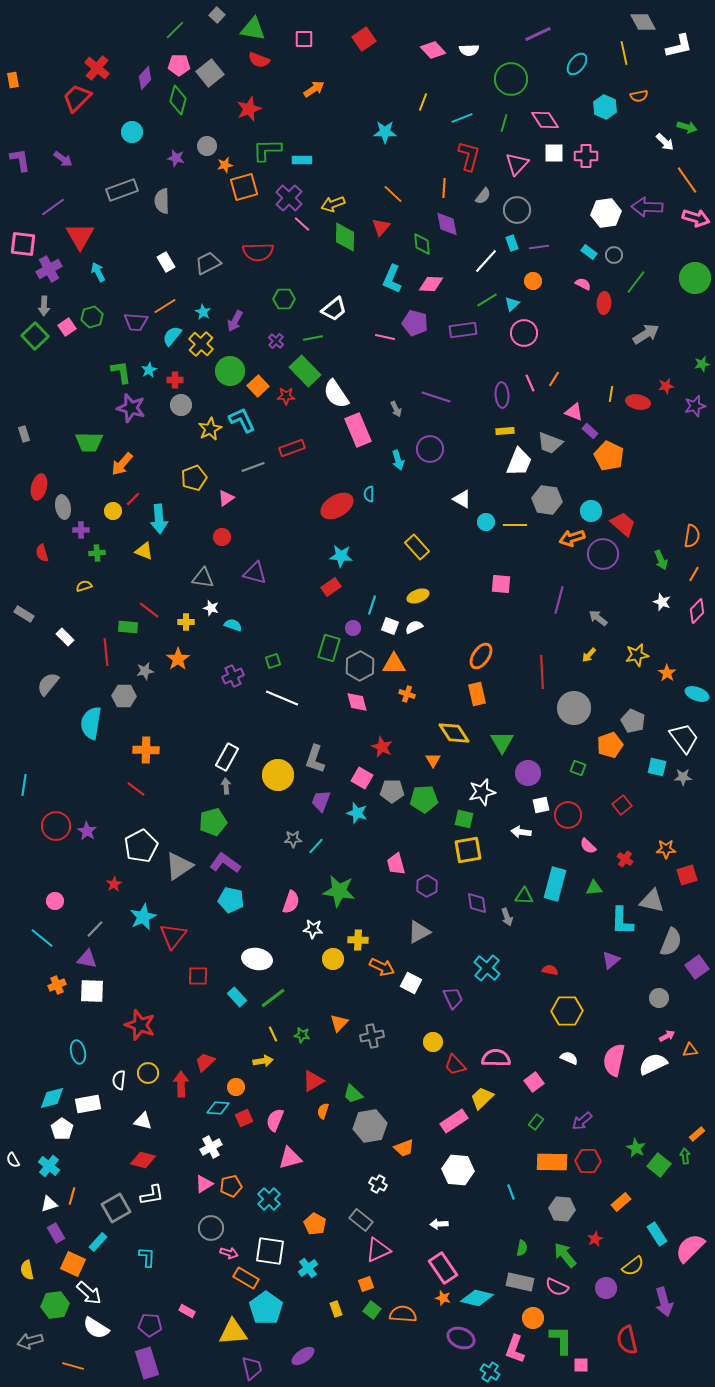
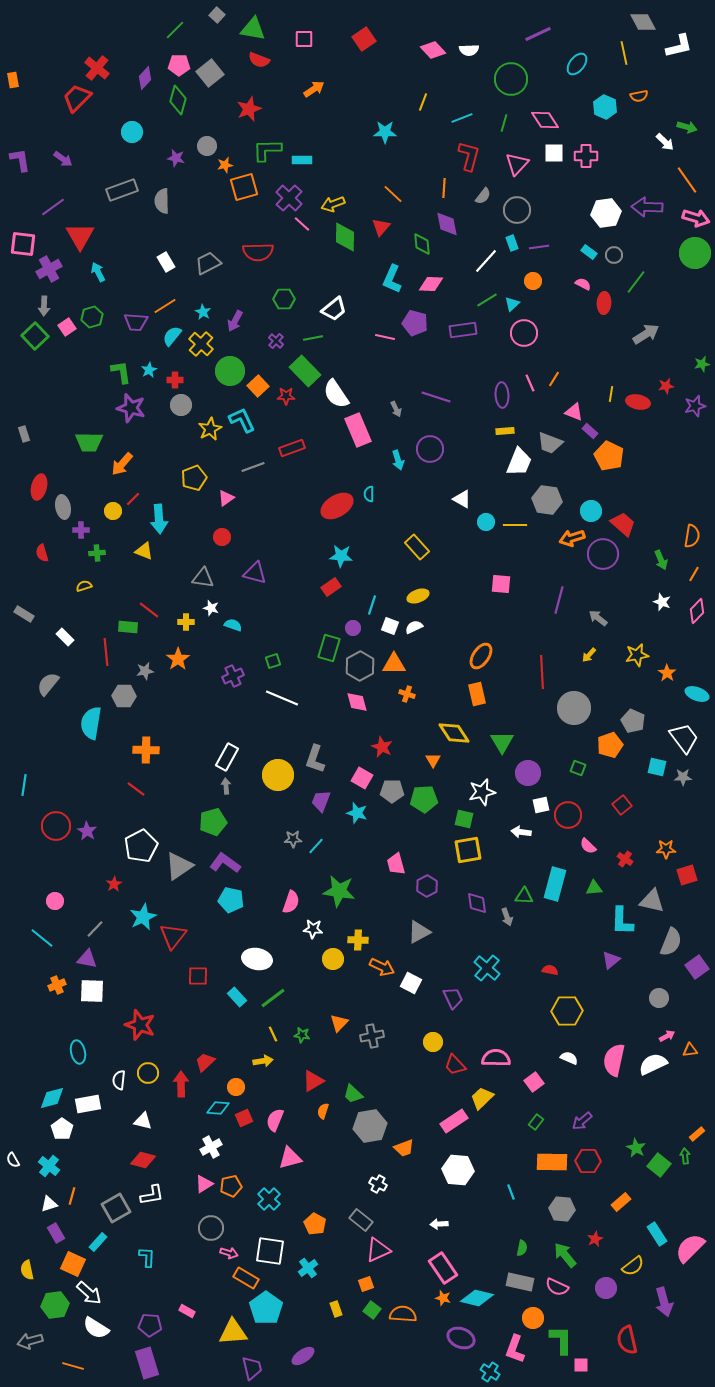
green circle at (695, 278): moved 25 px up
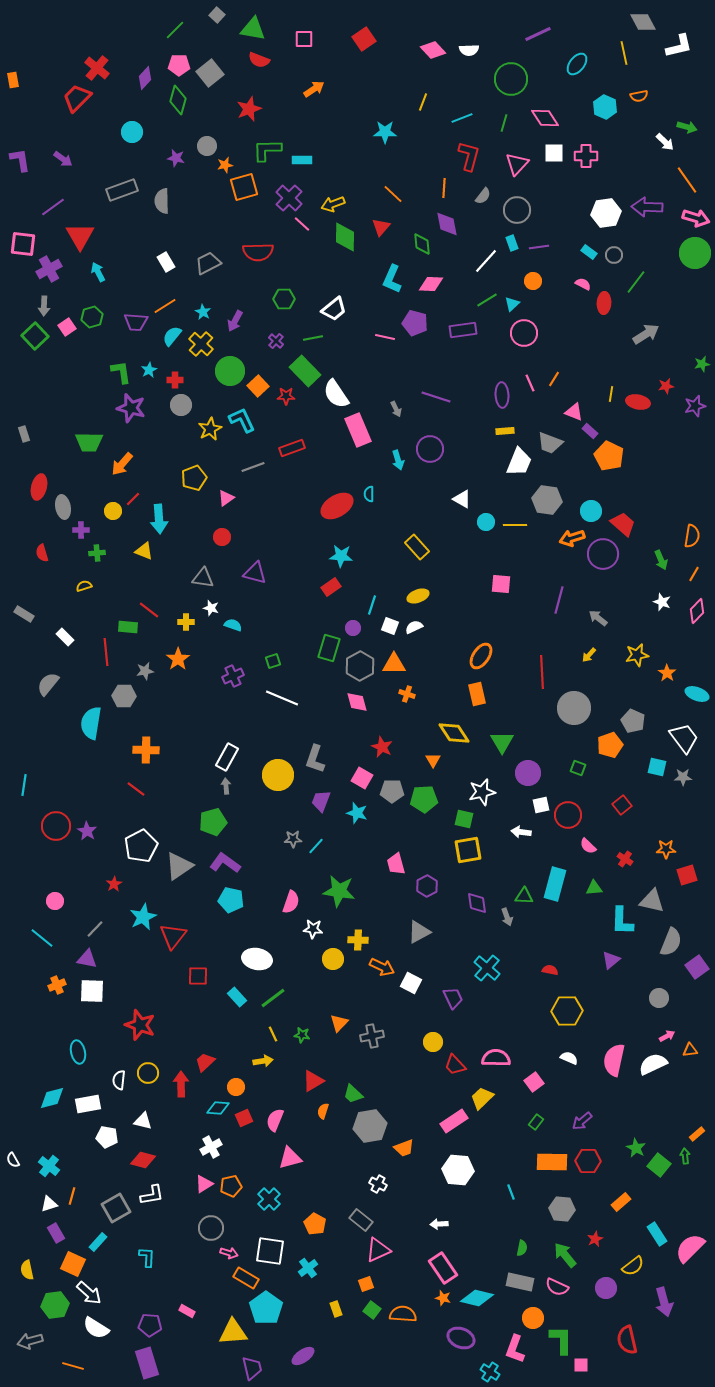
pink diamond at (545, 120): moved 2 px up
white pentagon at (62, 1129): moved 45 px right, 8 px down; rotated 25 degrees counterclockwise
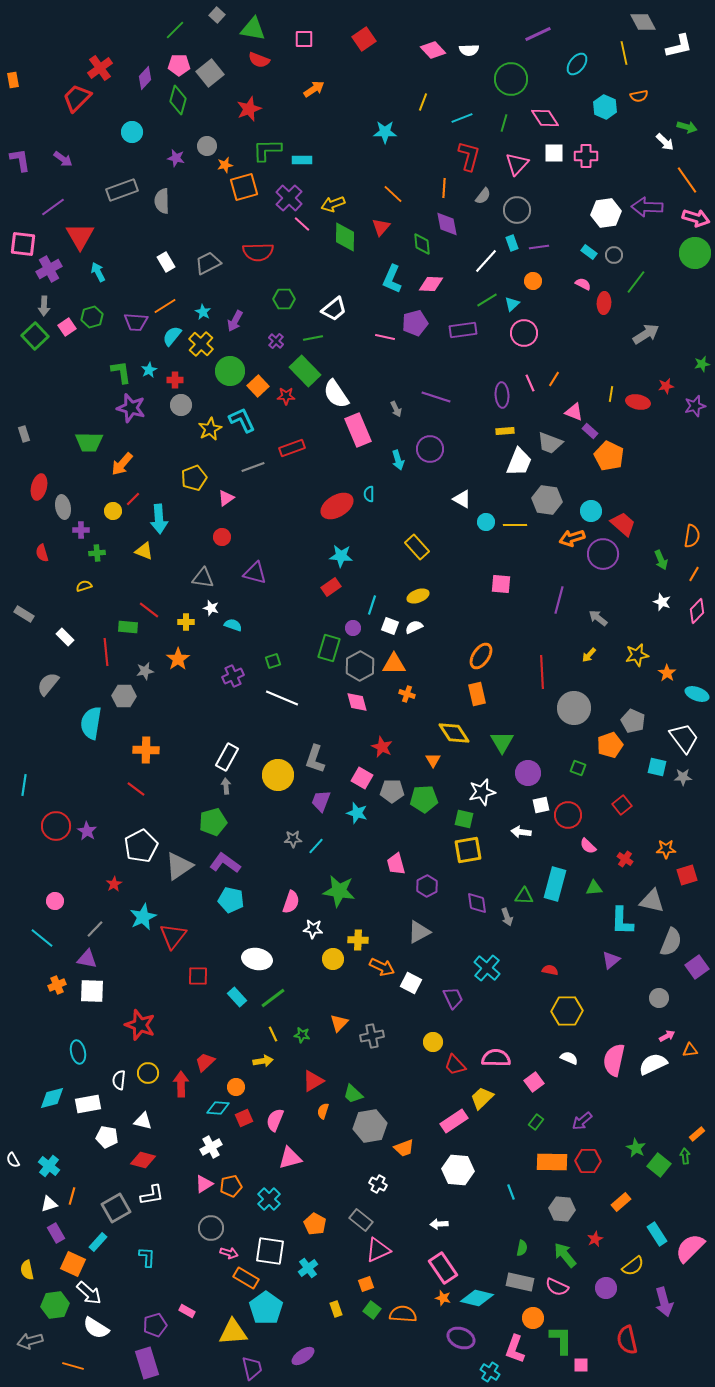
red cross at (97, 68): moved 3 px right; rotated 15 degrees clockwise
purple pentagon at (415, 323): rotated 30 degrees counterclockwise
purple pentagon at (150, 1325): moved 5 px right; rotated 20 degrees counterclockwise
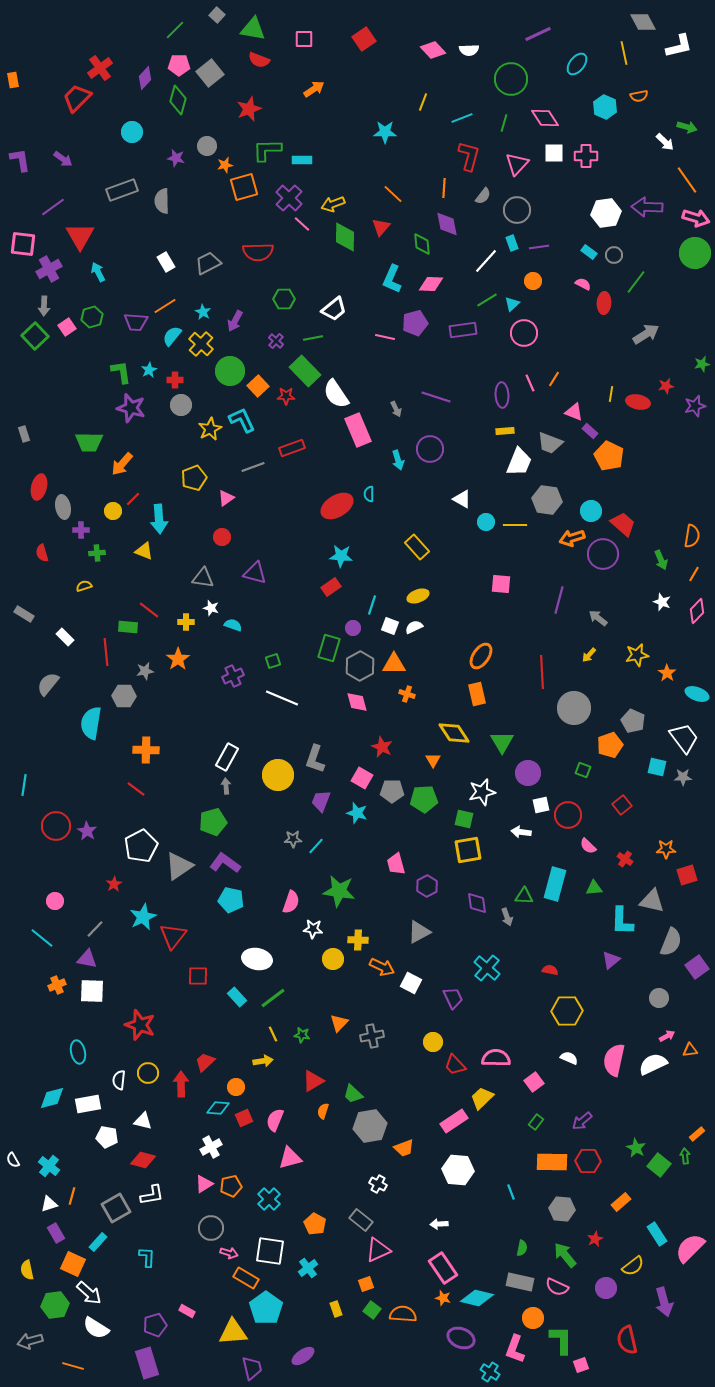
green square at (578, 768): moved 5 px right, 2 px down
pink square at (581, 1365): rotated 21 degrees counterclockwise
